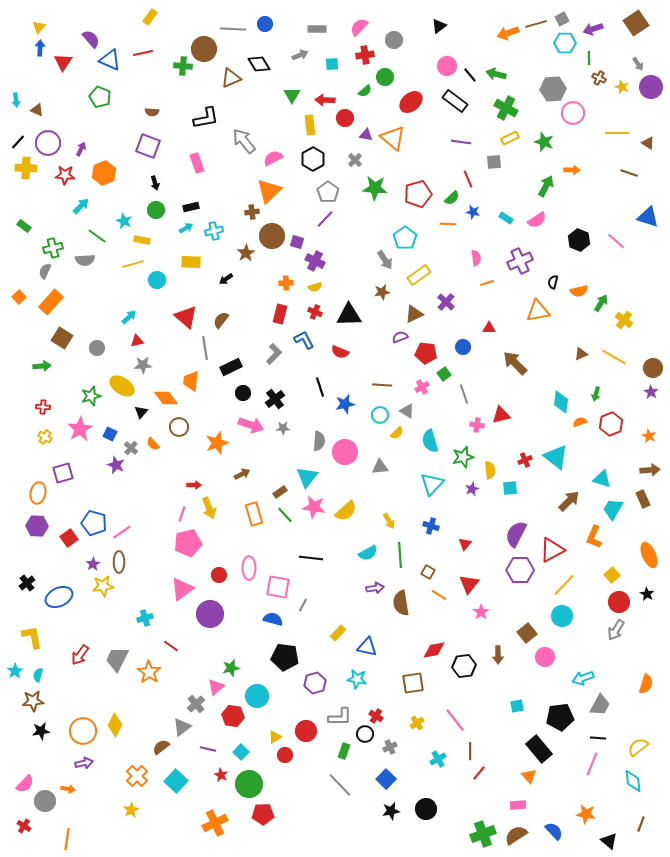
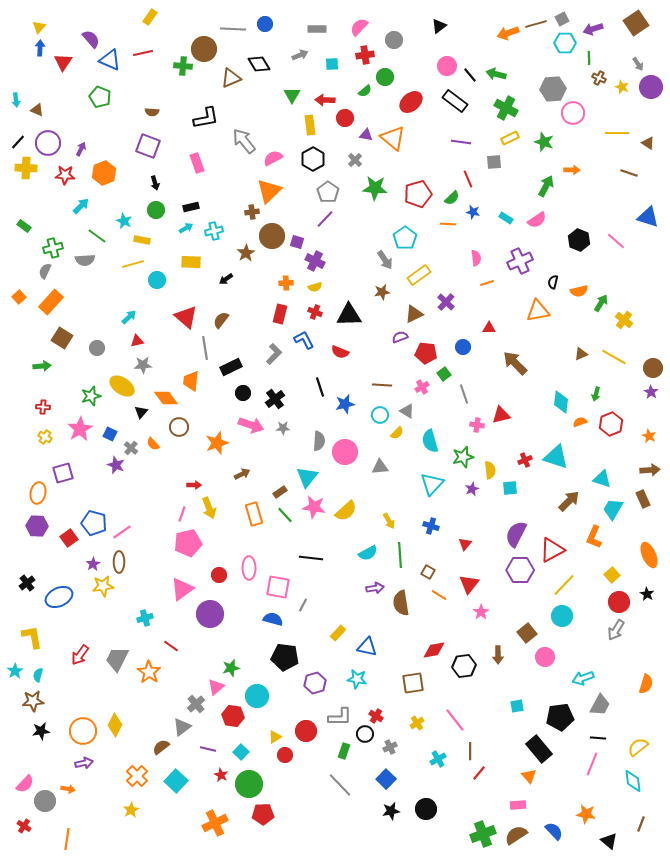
cyan triangle at (556, 457): rotated 20 degrees counterclockwise
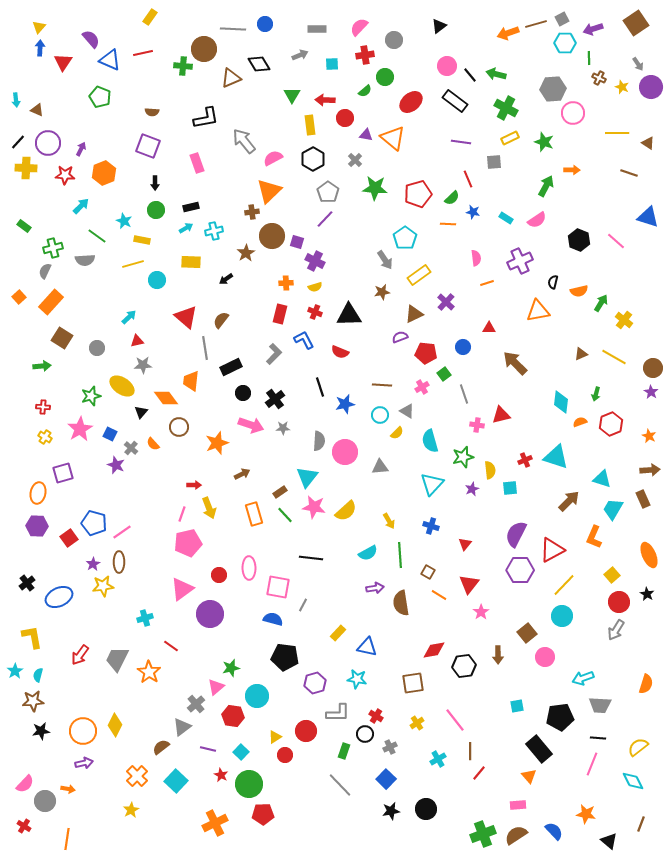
black arrow at (155, 183): rotated 16 degrees clockwise
gray trapezoid at (600, 705): rotated 65 degrees clockwise
gray L-shape at (340, 717): moved 2 px left, 4 px up
cyan diamond at (633, 781): rotated 20 degrees counterclockwise
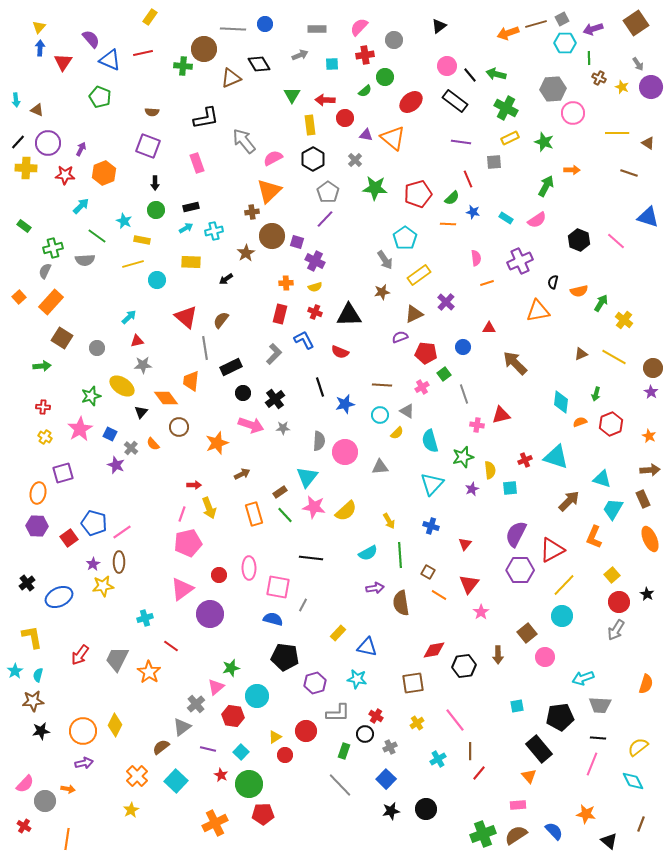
orange ellipse at (649, 555): moved 1 px right, 16 px up
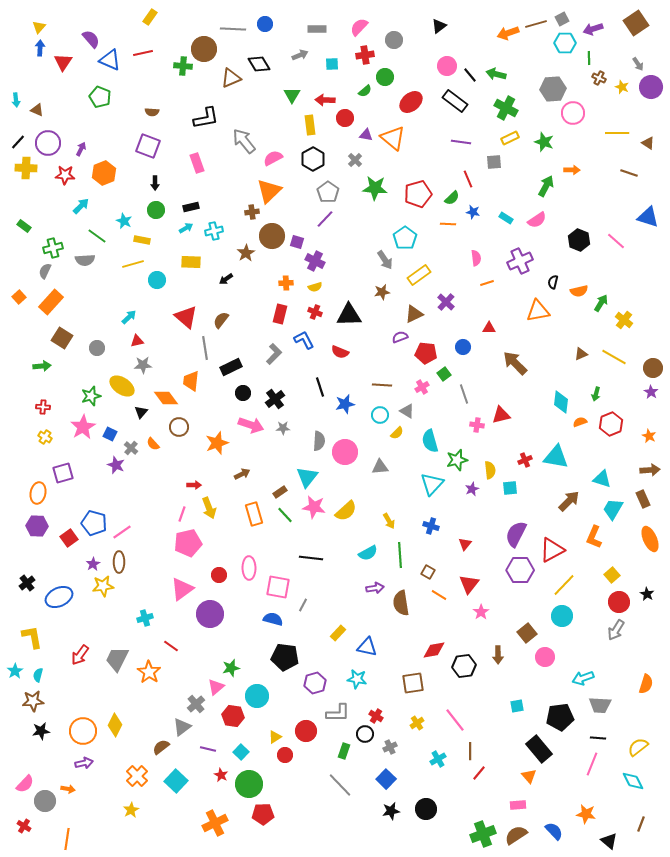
pink star at (80, 429): moved 3 px right, 2 px up
green star at (463, 457): moved 6 px left, 3 px down
cyan triangle at (556, 457): rotated 8 degrees counterclockwise
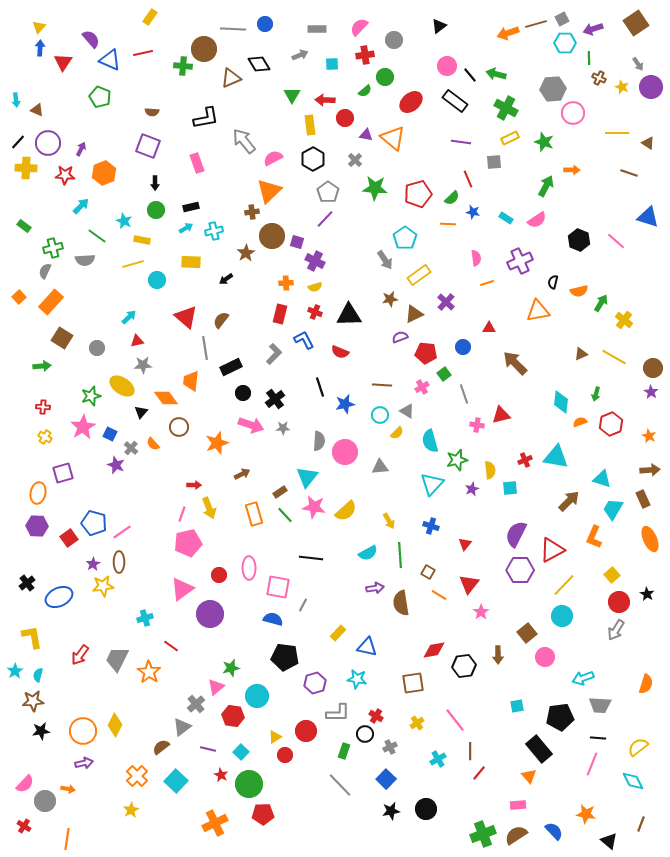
brown star at (382, 292): moved 8 px right, 7 px down
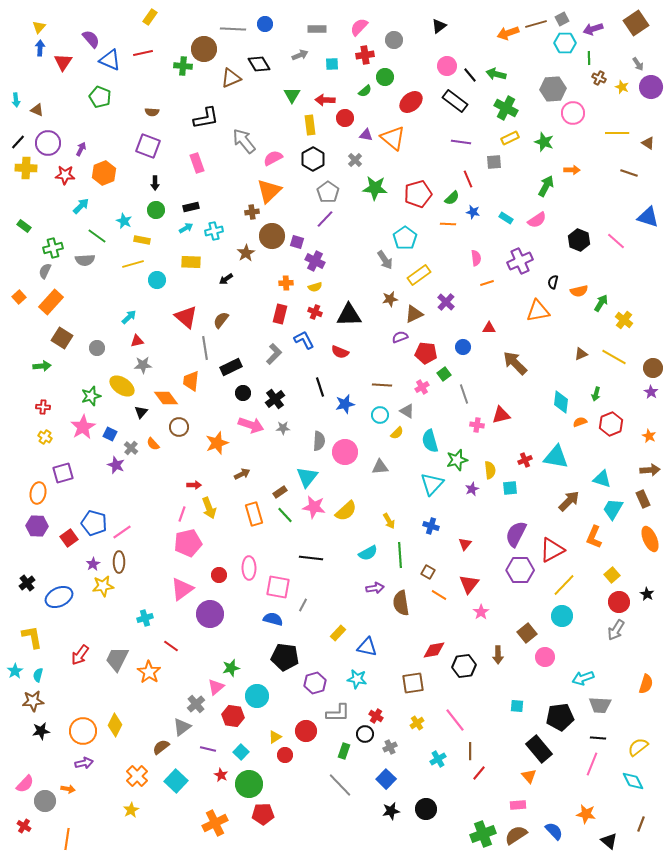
cyan square at (517, 706): rotated 16 degrees clockwise
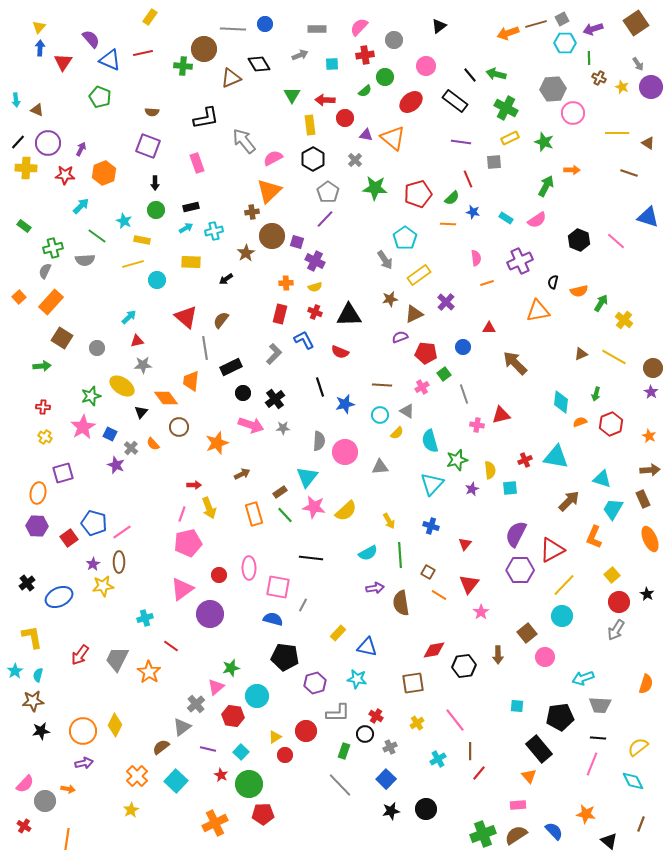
pink circle at (447, 66): moved 21 px left
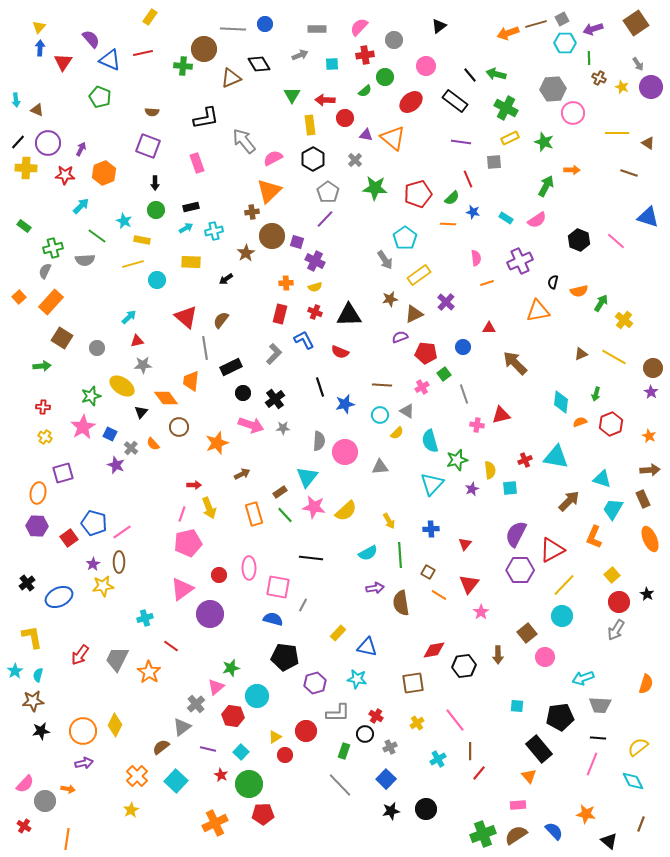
blue cross at (431, 526): moved 3 px down; rotated 21 degrees counterclockwise
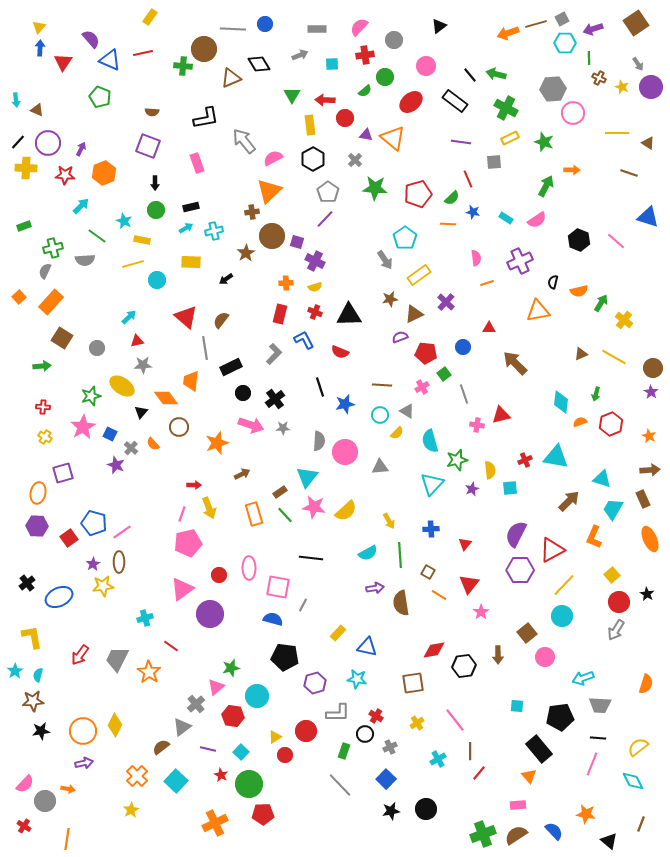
green rectangle at (24, 226): rotated 56 degrees counterclockwise
